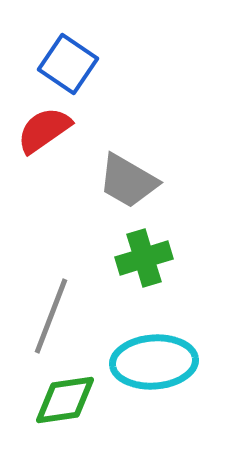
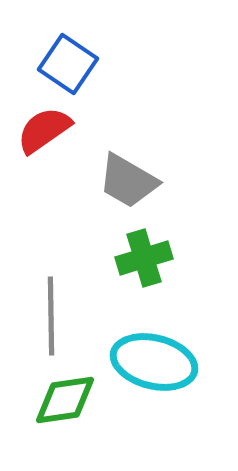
gray line: rotated 22 degrees counterclockwise
cyan ellipse: rotated 18 degrees clockwise
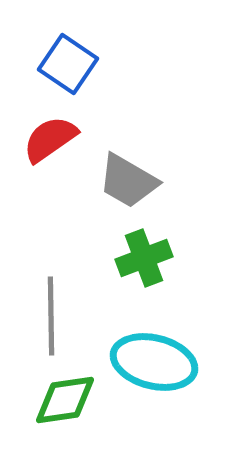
red semicircle: moved 6 px right, 9 px down
green cross: rotated 4 degrees counterclockwise
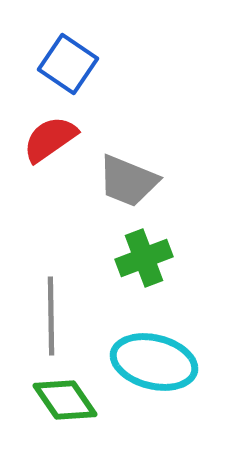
gray trapezoid: rotated 8 degrees counterclockwise
green diamond: rotated 64 degrees clockwise
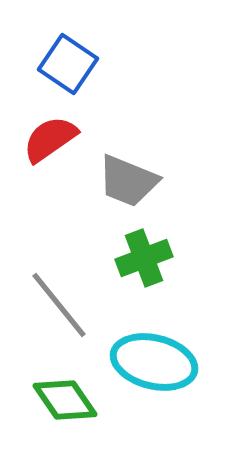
gray line: moved 8 px right, 11 px up; rotated 38 degrees counterclockwise
